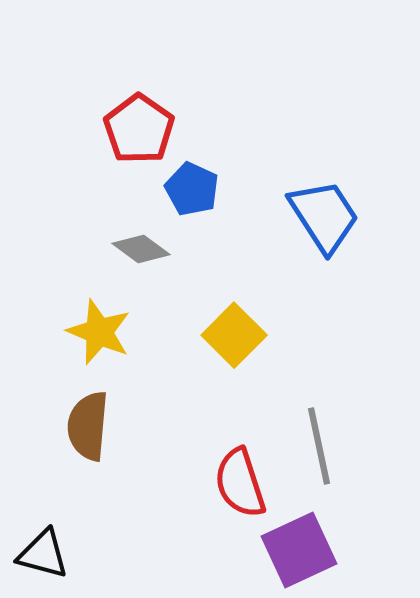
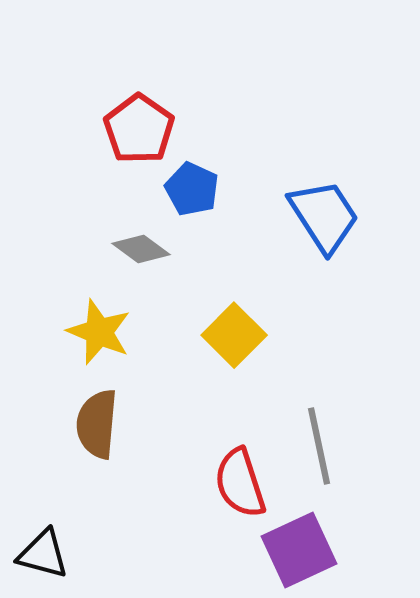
brown semicircle: moved 9 px right, 2 px up
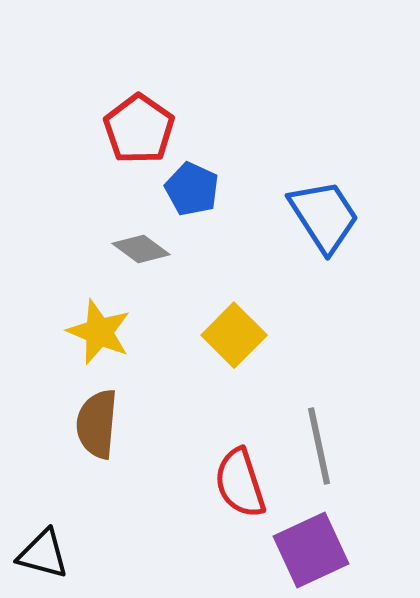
purple square: moved 12 px right
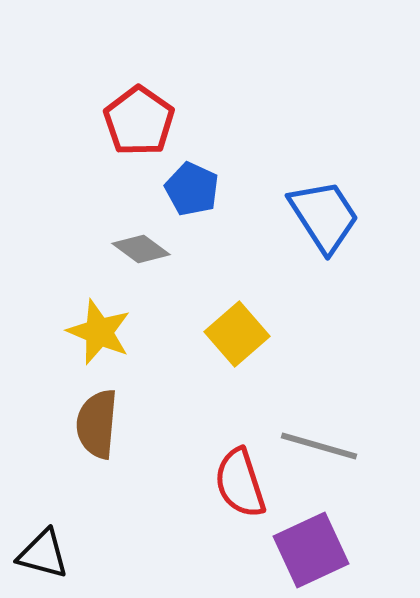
red pentagon: moved 8 px up
yellow square: moved 3 px right, 1 px up; rotated 4 degrees clockwise
gray line: rotated 62 degrees counterclockwise
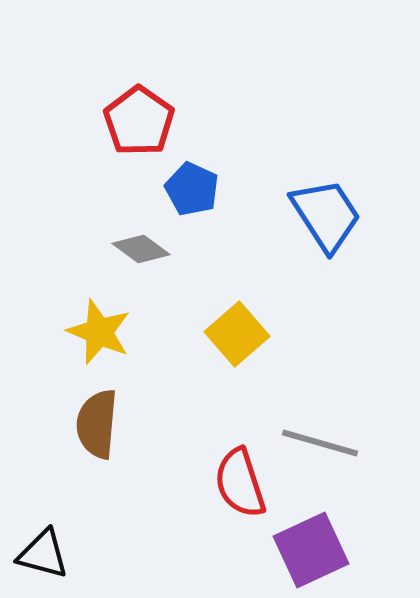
blue trapezoid: moved 2 px right, 1 px up
gray line: moved 1 px right, 3 px up
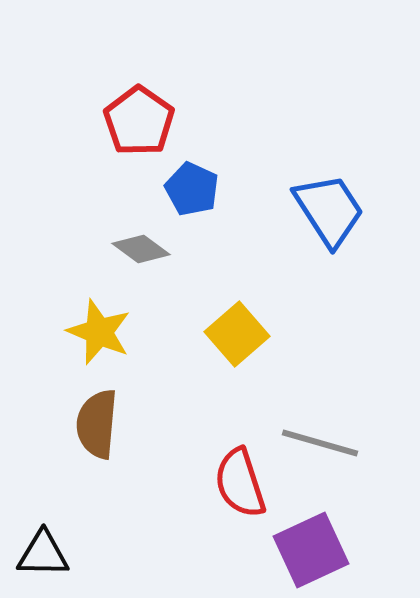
blue trapezoid: moved 3 px right, 5 px up
black triangle: rotated 14 degrees counterclockwise
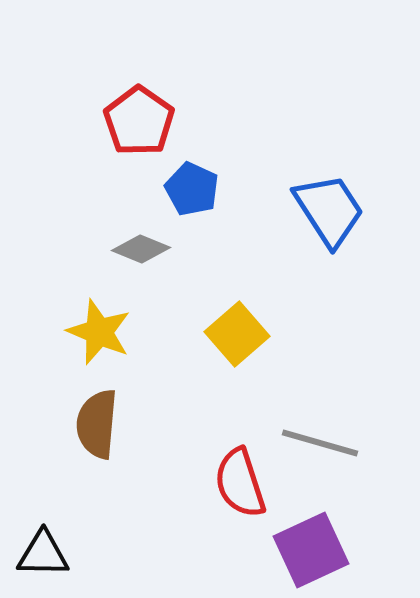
gray diamond: rotated 14 degrees counterclockwise
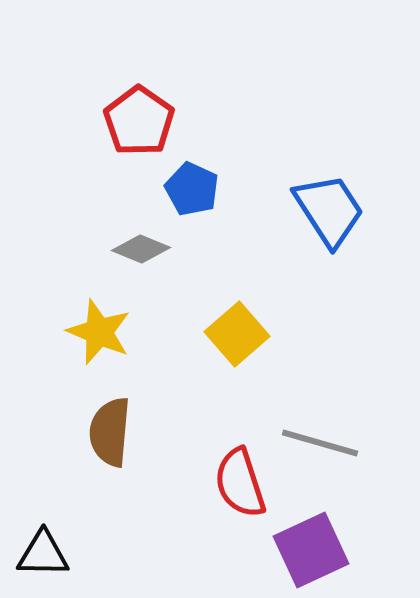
brown semicircle: moved 13 px right, 8 px down
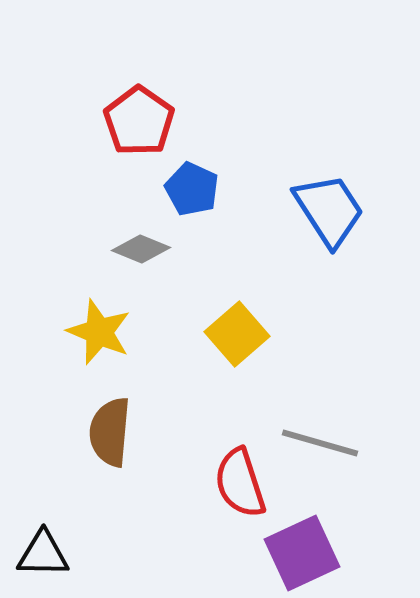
purple square: moved 9 px left, 3 px down
